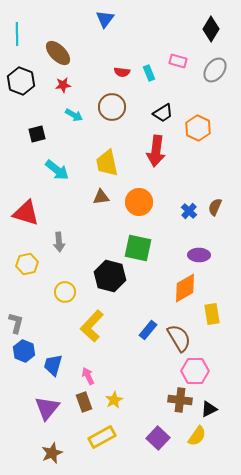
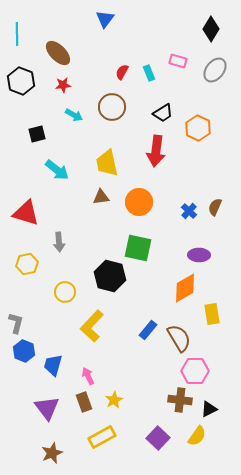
red semicircle at (122, 72): rotated 112 degrees clockwise
purple triangle at (47, 408): rotated 16 degrees counterclockwise
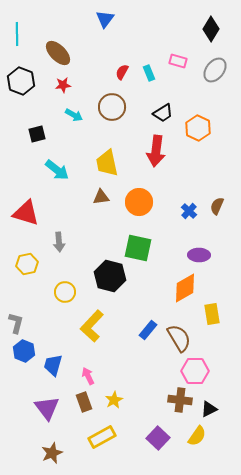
brown semicircle at (215, 207): moved 2 px right, 1 px up
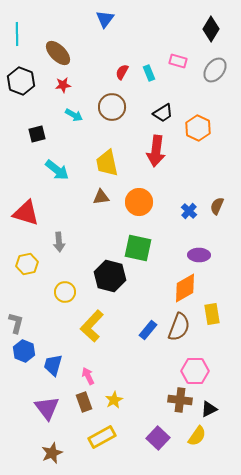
brown semicircle at (179, 338): moved 11 px up; rotated 52 degrees clockwise
